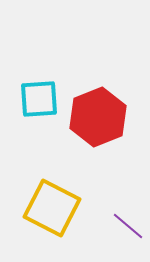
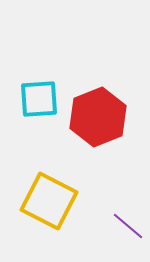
yellow square: moved 3 px left, 7 px up
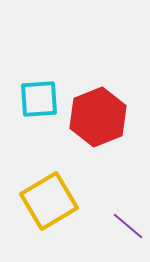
yellow square: rotated 32 degrees clockwise
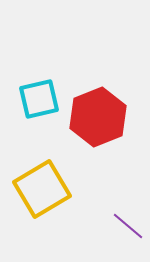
cyan square: rotated 9 degrees counterclockwise
yellow square: moved 7 px left, 12 px up
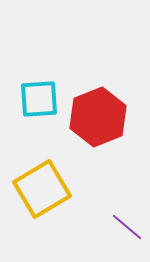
cyan square: rotated 9 degrees clockwise
purple line: moved 1 px left, 1 px down
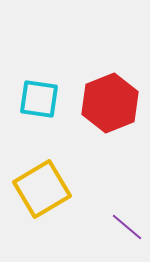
cyan square: rotated 12 degrees clockwise
red hexagon: moved 12 px right, 14 px up
